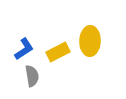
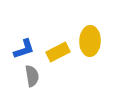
blue L-shape: rotated 15 degrees clockwise
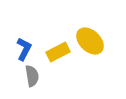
yellow ellipse: rotated 48 degrees counterclockwise
blue L-shape: rotated 45 degrees counterclockwise
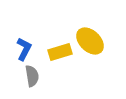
yellow rectangle: moved 2 px right; rotated 10 degrees clockwise
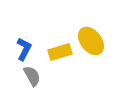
yellow ellipse: moved 1 px right; rotated 8 degrees clockwise
gray semicircle: rotated 20 degrees counterclockwise
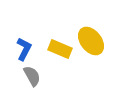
yellow rectangle: moved 3 px up; rotated 40 degrees clockwise
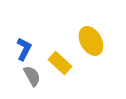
yellow ellipse: rotated 8 degrees clockwise
yellow rectangle: moved 14 px down; rotated 20 degrees clockwise
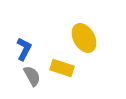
yellow ellipse: moved 7 px left, 3 px up
yellow rectangle: moved 2 px right, 5 px down; rotated 25 degrees counterclockwise
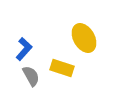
blue L-shape: rotated 15 degrees clockwise
gray semicircle: moved 1 px left
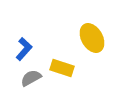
yellow ellipse: moved 8 px right
gray semicircle: moved 2 px down; rotated 90 degrees counterclockwise
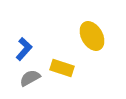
yellow ellipse: moved 2 px up
gray semicircle: moved 1 px left
